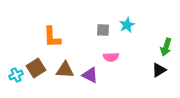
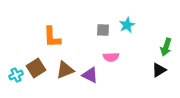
brown triangle: rotated 24 degrees counterclockwise
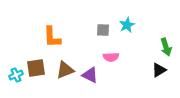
green arrow: rotated 36 degrees counterclockwise
brown square: rotated 24 degrees clockwise
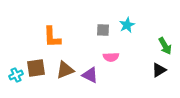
green arrow: moved 1 px left, 1 px up; rotated 12 degrees counterclockwise
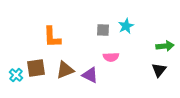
cyan star: moved 1 px left, 1 px down
green arrow: rotated 66 degrees counterclockwise
black triangle: rotated 21 degrees counterclockwise
cyan cross: rotated 24 degrees counterclockwise
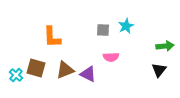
brown square: rotated 24 degrees clockwise
purple triangle: moved 2 px left, 1 px up
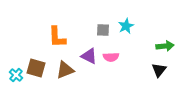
orange L-shape: moved 5 px right
purple triangle: moved 1 px right, 18 px up
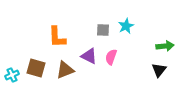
pink semicircle: rotated 112 degrees clockwise
cyan cross: moved 4 px left; rotated 24 degrees clockwise
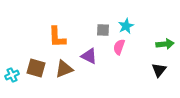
green arrow: moved 2 px up
pink semicircle: moved 8 px right, 10 px up
brown triangle: moved 1 px left, 1 px up
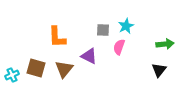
brown triangle: rotated 30 degrees counterclockwise
